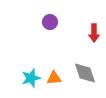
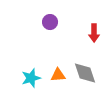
orange triangle: moved 4 px right, 3 px up
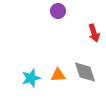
purple circle: moved 8 px right, 11 px up
red arrow: rotated 18 degrees counterclockwise
gray diamond: moved 1 px up
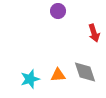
cyan star: moved 1 px left, 1 px down
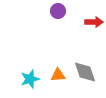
red arrow: moved 11 px up; rotated 72 degrees counterclockwise
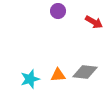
red arrow: rotated 30 degrees clockwise
gray diamond: rotated 65 degrees counterclockwise
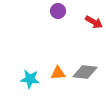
orange triangle: moved 2 px up
cyan star: rotated 24 degrees clockwise
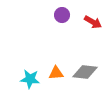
purple circle: moved 4 px right, 4 px down
red arrow: moved 1 px left
orange triangle: moved 2 px left
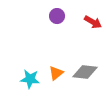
purple circle: moved 5 px left, 1 px down
orange triangle: rotated 35 degrees counterclockwise
